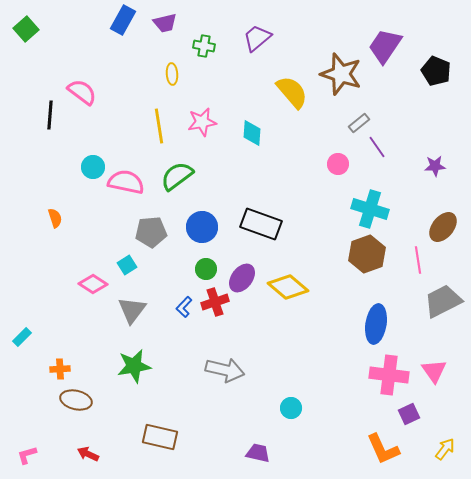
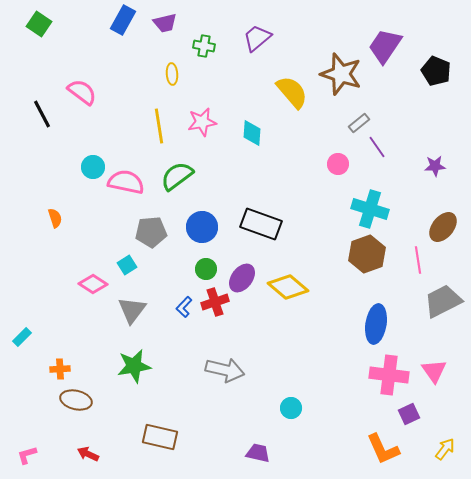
green square at (26, 29): moved 13 px right, 5 px up; rotated 15 degrees counterclockwise
black line at (50, 115): moved 8 px left, 1 px up; rotated 32 degrees counterclockwise
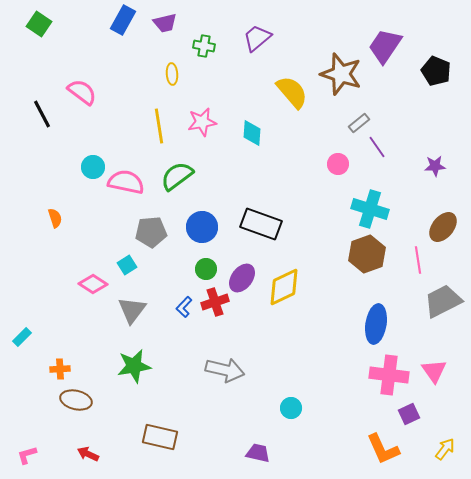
yellow diamond at (288, 287): moved 4 px left; rotated 66 degrees counterclockwise
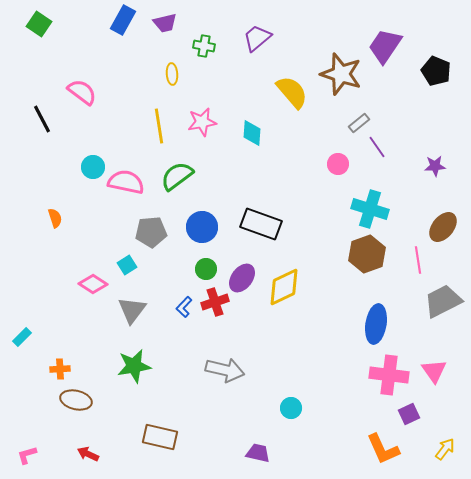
black line at (42, 114): moved 5 px down
